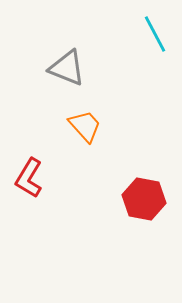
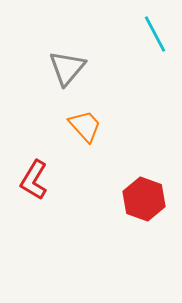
gray triangle: rotated 48 degrees clockwise
red L-shape: moved 5 px right, 2 px down
red hexagon: rotated 9 degrees clockwise
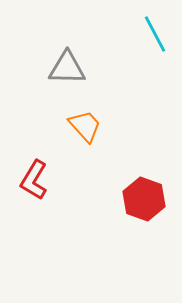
gray triangle: rotated 51 degrees clockwise
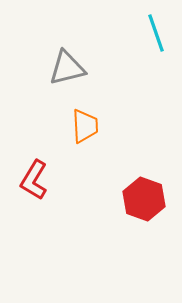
cyan line: moved 1 px right, 1 px up; rotated 9 degrees clockwise
gray triangle: rotated 15 degrees counterclockwise
orange trapezoid: rotated 39 degrees clockwise
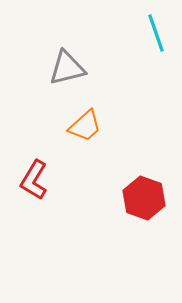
orange trapezoid: rotated 51 degrees clockwise
red hexagon: moved 1 px up
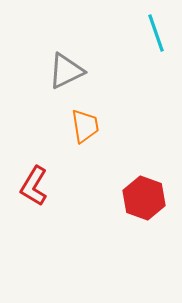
gray triangle: moved 1 px left, 3 px down; rotated 12 degrees counterclockwise
orange trapezoid: rotated 57 degrees counterclockwise
red L-shape: moved 6 px down
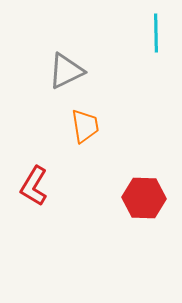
cyan line: rotated 18 degrees clockwise
red hexagon: rotated 18 degrees counterclockwise
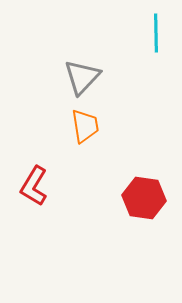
gray triangle: moved 16 px right, 6 px down; rotated 21 degrees counterclockwise
red hexagon: rotated 6 degrees clockwise
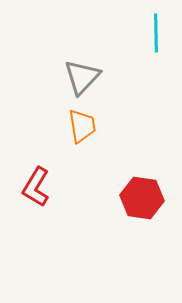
orange trapezoid: moved 3 px left
red L-shape: moved 2 px right, 1 px down
red hexagon: moved 2 px left
